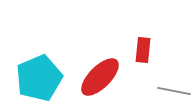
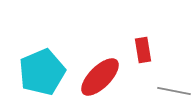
red rectangle: rotated 15 degrees counterclockwise
cyan pentagon: moved 3 px right, 6 px up
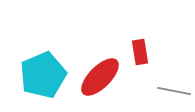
red rectangle: moved 3 px left, 2 px down
cyan pentagon: moved 1 px right, 3 px down
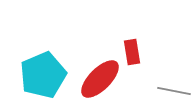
red rectangle: moved 8 px left
red ellipse: moved 2 px down
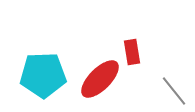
cyan pentagon: rotated 21 degrees clockwise
gray line: rotated 40 degrees clockwise
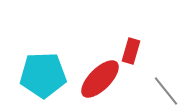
red rectangle: moved 1 px left, 1 px up; rotated 25 degrees clockwise
gray line: moved 8 px left
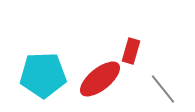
red ellipse: rotated 6 degrees clockwise
gray line: moved 3 px left, 2 px up
